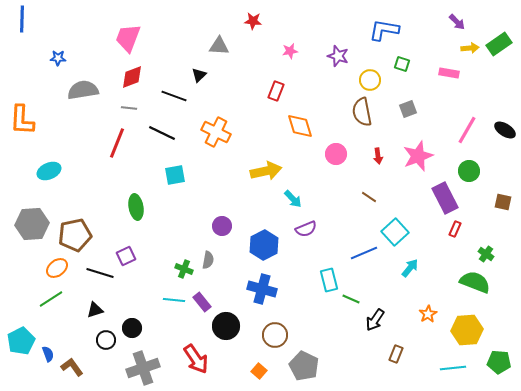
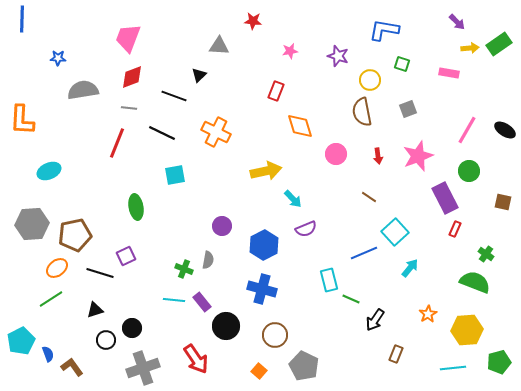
green pentagon at (499, 362): rotated 20 degrees counterclockwise
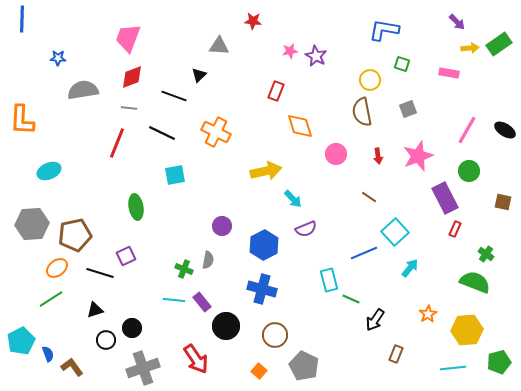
purple star at (338, 56): moved 22 px left; rotated 10 degrees clockwise
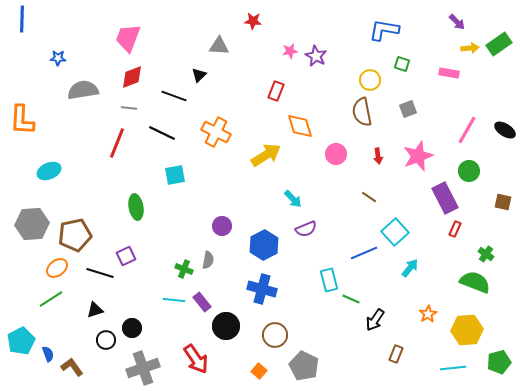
yellow arrow at (266, 171): moved 16 px up; rotated 20 degrees counterclockwise
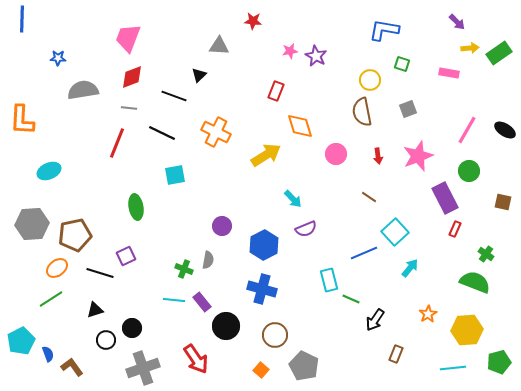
green rectangle at (499, 44): moved 9 px down
orange square at (259, 371): moved 2 px right, 1 px up
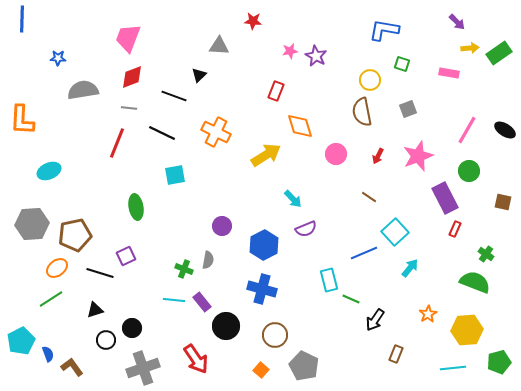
red arrow at (378, 156): rotated 35 degrees clockwise
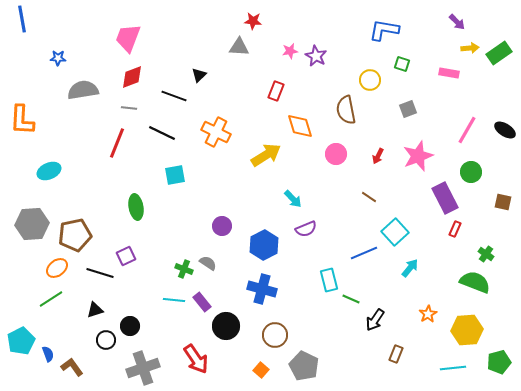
blue line at (22, 19): rotated 12 degrees counterclockwise
gray triangle at (219, 46): moved 20 px right, 1 px down
brown semicircle at (362, 112): moved 16 px left, 2 px up
green circle at (469, 171): moved 2 px right, 1 px down
gray semicircle at (208, 260): moved 3 px down; rotated 66 degrees counterclockwise
black circle at (132, 328): moved 2 px left, 2 px up
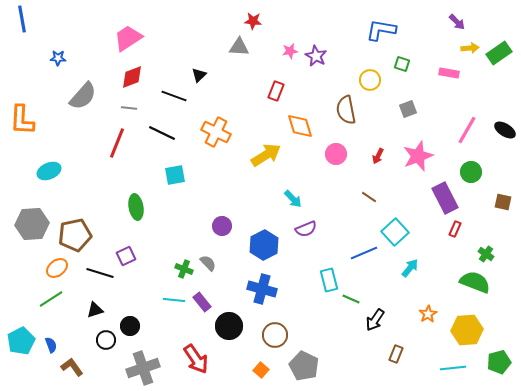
blue L-shape at (384, 30): moved 3 px left
pink trapezoid at (128, 38): rotated 36 degrees clockwise
gray semicircle at (83, 90): moved 6 px down; rotated 140 degrees clockwise
gray semicircle at (208, 263): rotated 12 degrees clockwise
black circle at (226, 326): moved 3 px right
blue semicircle at (48, 354): moved 3 px right, 9 px up
